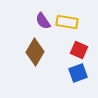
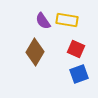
yellow rectangle: moved 2 px up
red square: moved 3 px left, 1 px up
blue square: moved 1 px right, 1 px down
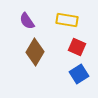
purple semicircle: moved 16 px left
red square: moved 1 px right, 2 px up
blue square: rotated 12 degrees counterclockwise
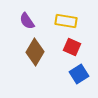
yellow rectangle: moved 1 px left, 1 px down
red square: moved 5 px left
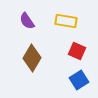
red square: moved 5 px right, 4 px down
brown diamond: moved 3 px left, 6 px down
blue square: moved 6 px down
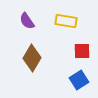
red square: moved 5 px right; rotated 24 degrees counterclockwise
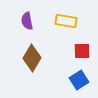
purple semicircle: rotated 24 degrees clockwise
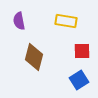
purple semicircle: moved 8 px left
brown diamond: moved 2 px right, 1 px up; rotated 16 degrees counterclockwise
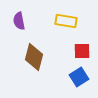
blue square: moved 3 px up
